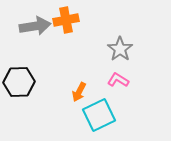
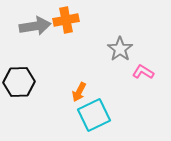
pink L-shape: moved 25 px right, 8 px up
cyan square: moved 5 px left
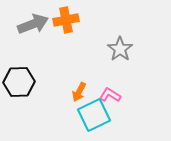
gray arrow: moved 2 px left, 2 px up; rotated 12 degrees counterclockwise
pink L-shape: moved 33 px left, 23 px down
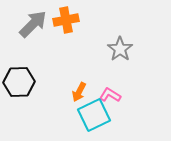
gray arrow: rotated 24 degrees counterclockwise
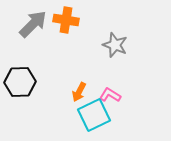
orange cross: rotated 20 degrees clockwise
gray star: moved 5 px left, 4 px up; rotated 15 degrees counterclockwise
black hexagon: moved 1 px right
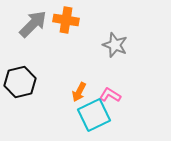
black hexagon: rotated 12 degrees counterclockwise
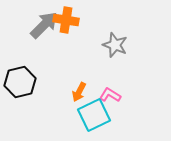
gray arrow: moved 11 px right, 1 px down
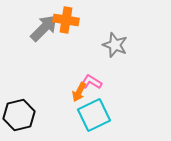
gray arrow: moved 3 px down
black hexagon: moved 1 px left, 33 px down
pink L-shape: moved 19 px left, 13 px up
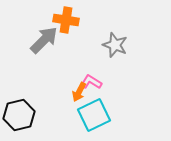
gray arrow: moved 12 px down
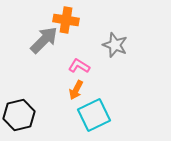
pink L-shape: moved 12 px left, 16 px up
orange arrow: moved 3 px left, 2 px up
